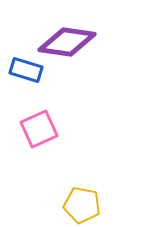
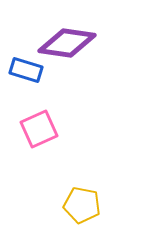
purple diamond: moved 1 px down
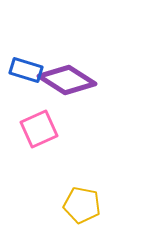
purple diamond: moved 37 px down; rotated 24 degrees clockwise
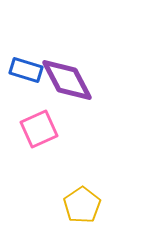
purple diamond: rotated 30 degrees clockwise
yellow pentagon: rotated 27 degrees clockwise
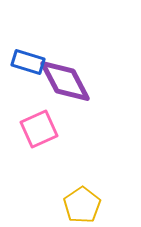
blue rectangle: moved 2 px right, 8 px up
purple diamond: moved 2 px left, 1 px down
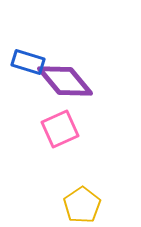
purple diamond: rotated 12 degrees counterclockwise
pink square: moved 21 px right
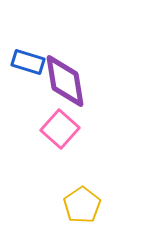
purple diamond: rotated 30 degrees clockwise
pink square: rotated 24 degrees counterclockwise
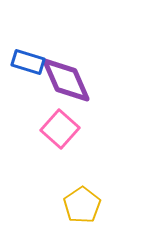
purple diamond: moved 1 px right, 1 px up; rotated 14 degrees counterclockwise
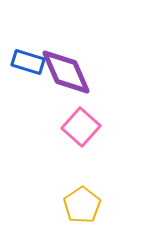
purple diamond: moved 8 px up
pink square: moved 21 px right, 2 px up
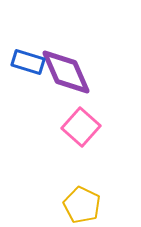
yellow pentagon: rotated 12 degrees counterclockwise
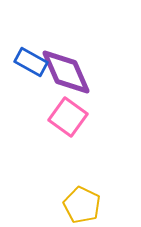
blue rectangle: moved 3 px right; rotated 12 degrees clockwise
pink square: moved 13 px left, 10 px up; rotated 6 degrees counterclockwise
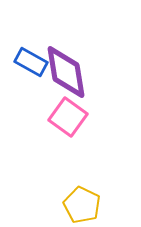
purple diamond: rotated 14 degrees clockwise
